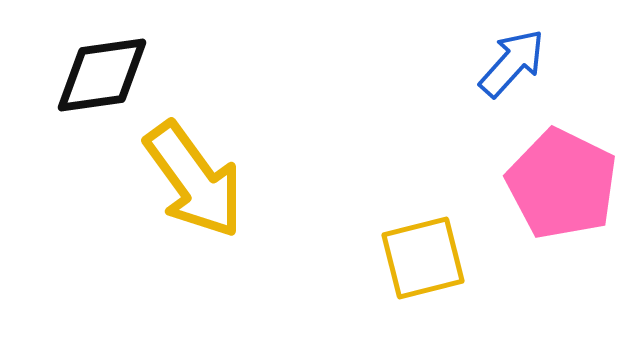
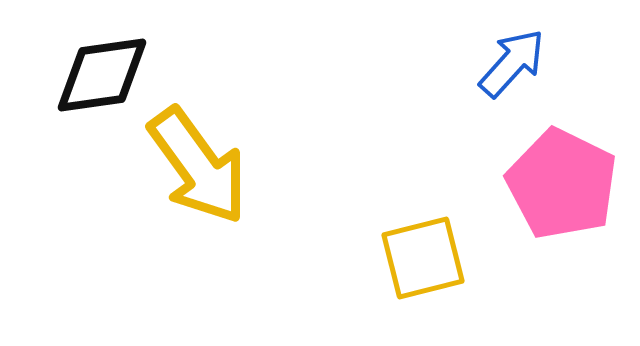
yellow arrow: moved 4 px right, 14 px up
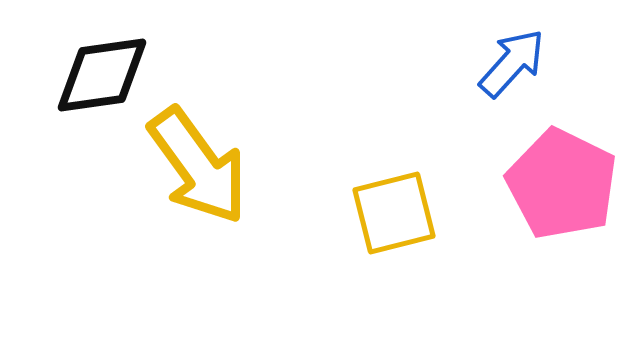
yellow square: moved 29 px left, 45 px up
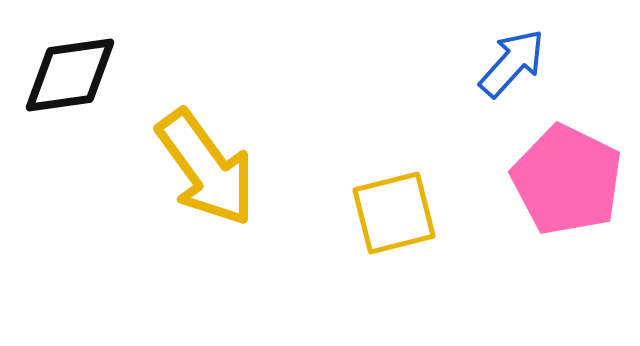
black diamond: moved 32 px left
yellow arrow: moved 8 px right, 2 px down
pink pentagon: moved 5 px right, 4 px up
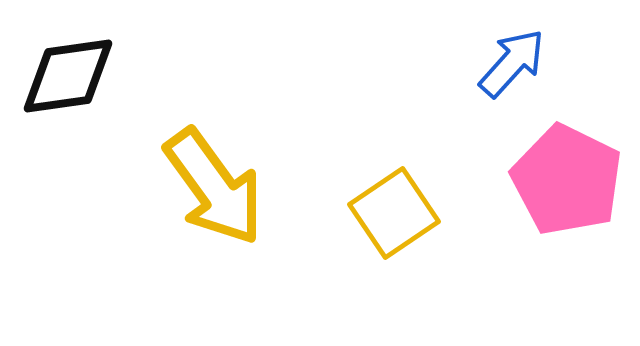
black diamond: moved 2 px left, 1 px down
yellow arrow: moved 8 px right, 19 px down
yellow square: rotated 20 degrees counterclockwise
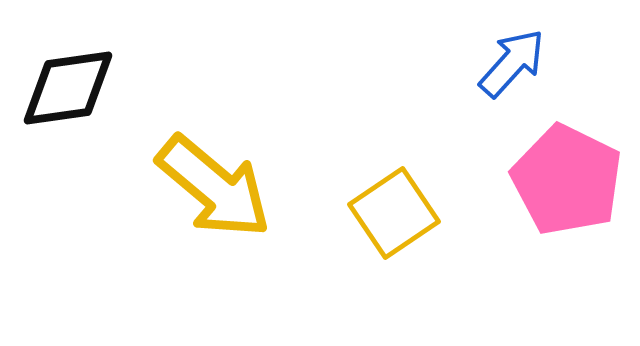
black diamond: moved 12 px down
yellow arrow: rotated 14 degrees counterclockwise
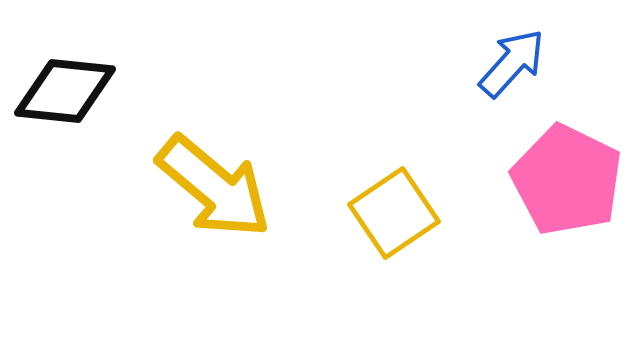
black diamond: moved 3 px left, 3 px down; rotated 14 degrees clockwise
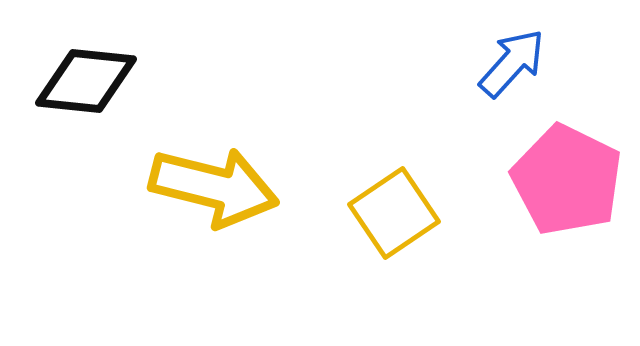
black diamond: moved 21 px right, 10 px up
yellow arrow: rotated 26 degrees counterclockwise
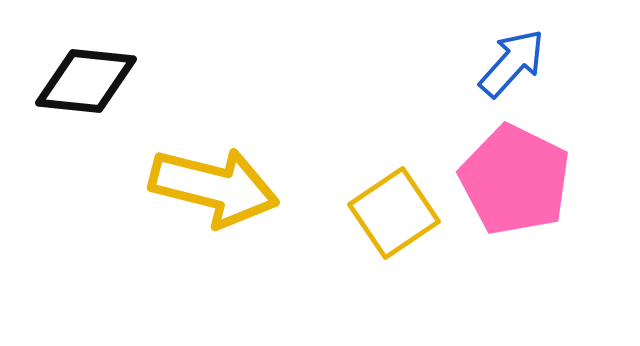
pink pentagon: moved 52 px left
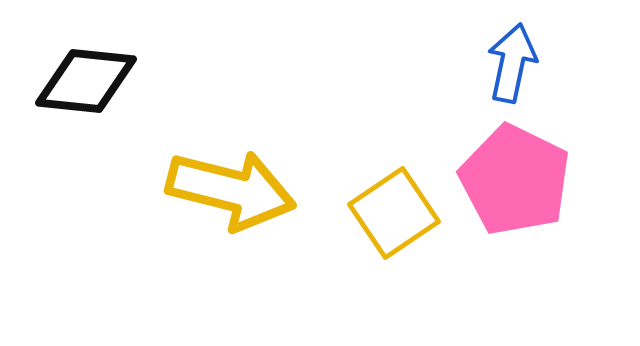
blue arrow: rotated 30 degrees counterclockwise
yellow arrow: moved 17 px right, 3 px down
